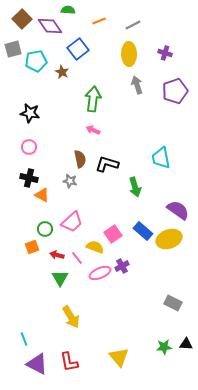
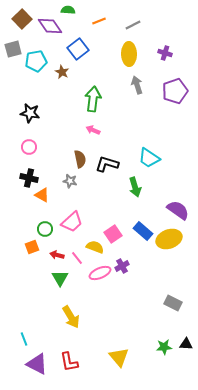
cyan trapezoid at (161, 158): moved 12 px left; rotated 45 degrees counterclockwise
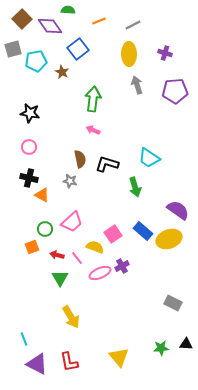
purple pentagon at (175, 91): rotated 15 degrees clockwise
green star at (164, 347): moved 3 px left, 1 px down
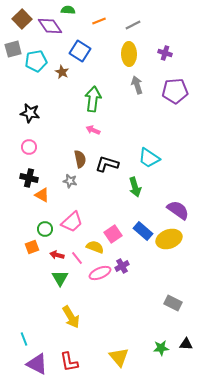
blue square at (78, 49): moved 2 px right, 2 px down; rotated 20 degrees counterclockwise
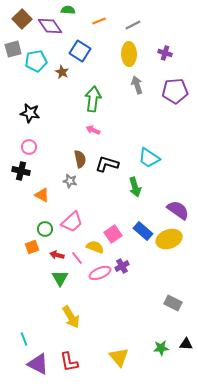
black cross at (29, 178): moved 8 px left, 7 px up
purple triangle at (37, 364): moved 1 px right
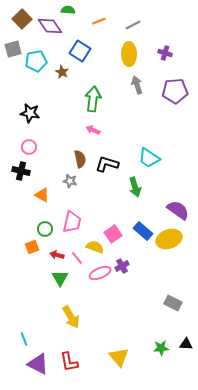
pink trapezoid at (72, 222): rotated 35 degrees counterclockwise
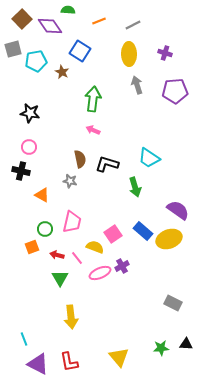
yellow arrow at (71, 317): rotated 25 degrees clockwise
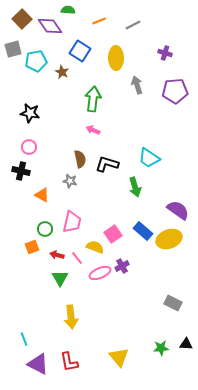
yellow ellipse at (129, 54): moved 13 px left, 4 px down
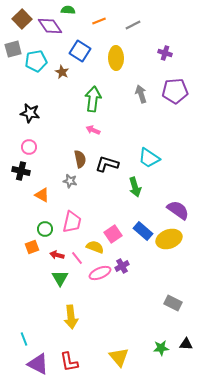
gray arrow at (137, 85): moved 4 px right, 9 px down
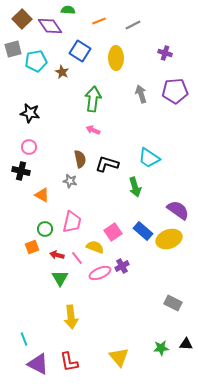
pink square at (113, 234): moved 2 px up
